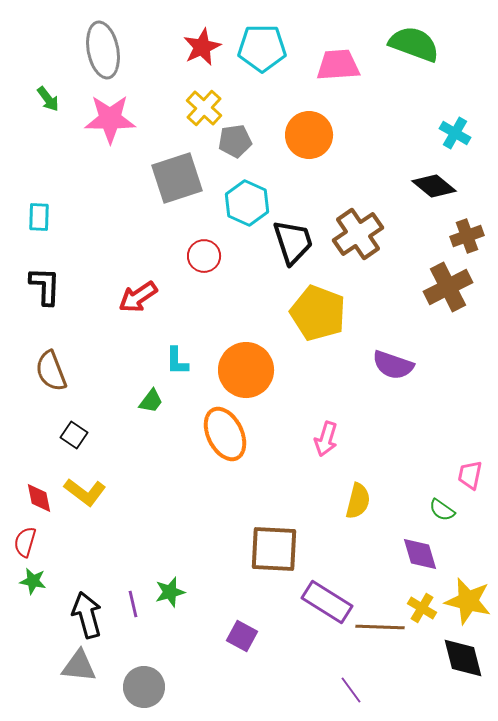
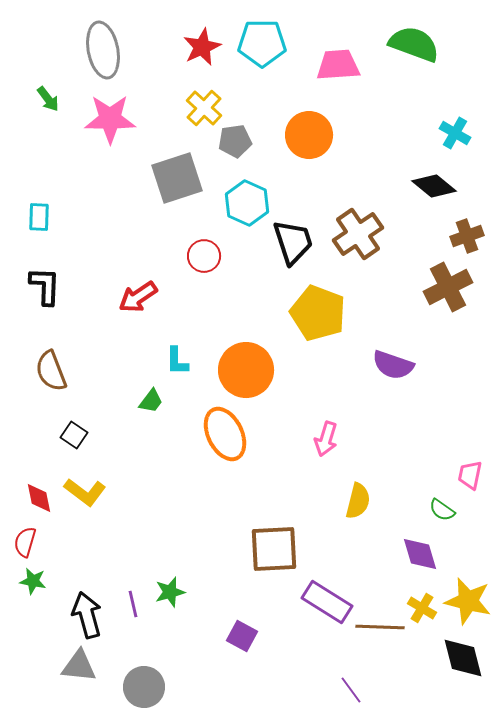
cyan pentagon at (262, 48): moved 5 px up
brown square at (274, 549): rotated 6 degrees counterclockwise
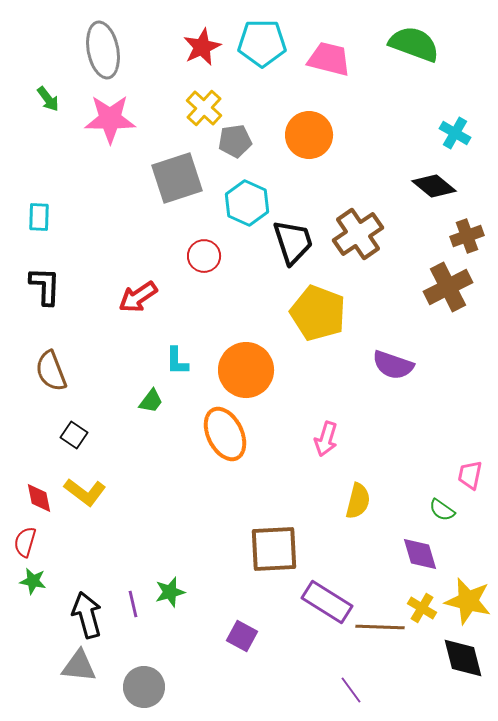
pink trapezoid at (338, 65): moved 9 px left, 6 px up; rotated 18 degrees clockwise
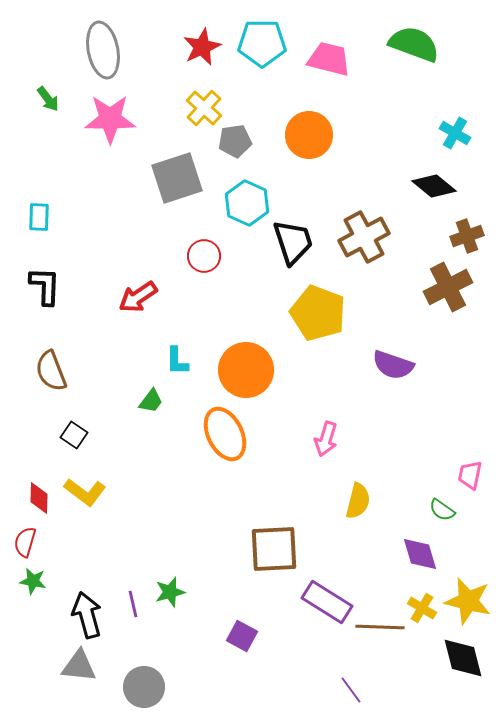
brown cross at (358, 234): moved 6 px right, 3 px down; rotated 6 degrees clockwise
red diamond at (39, 498): rotated 12 degrees clockwise
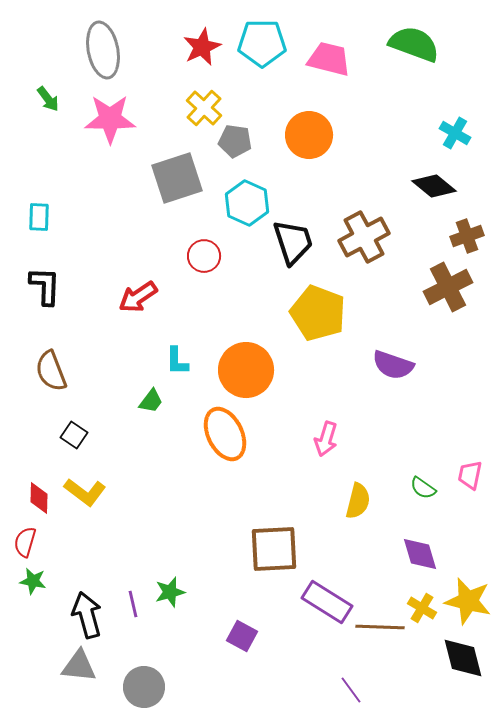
gray pentagon at (235, 141): rotated 16 degrees clockwise
green semicircle at (442, 510): moved 19 px left, 22 px up
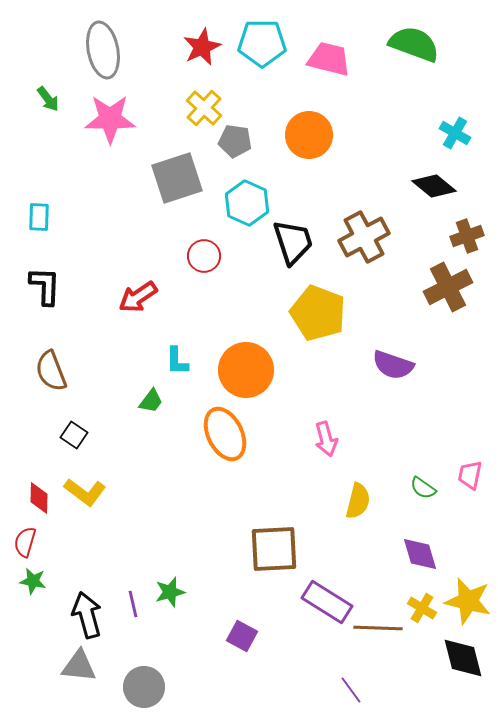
pink arrow at (326, 439): rotated 32 degrees counterclockwise
brown line at (380, 627): moved 2 px left, 1 px down
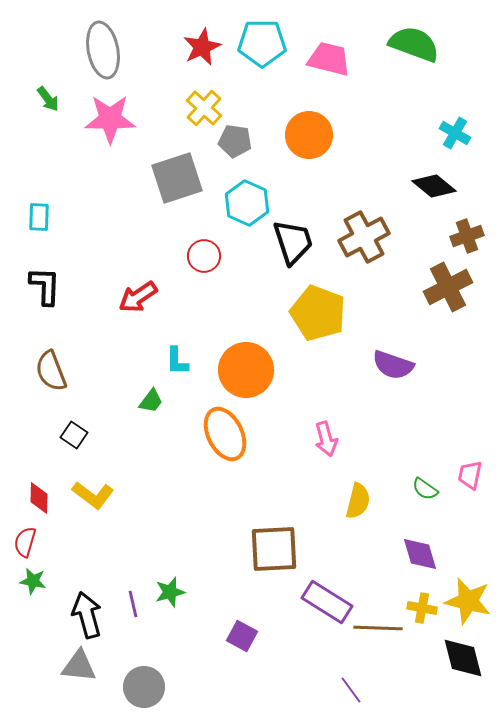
green semicircle at (423, 488): moved 2 px right, 1 px down
yellow L-shape at (85, 492): moved 8 px right, 3 px down
yellow cross at (422, 608): rotated 20 degrees counterclockwise
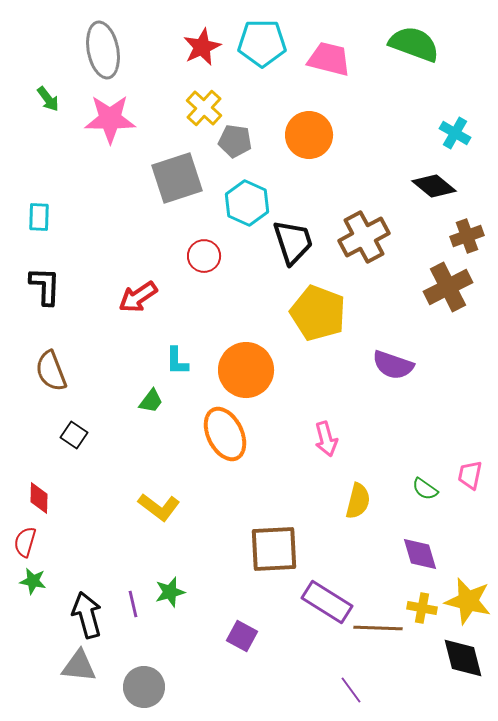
yellow L-shape at (93, 495): moved 66 px right, 12 px down
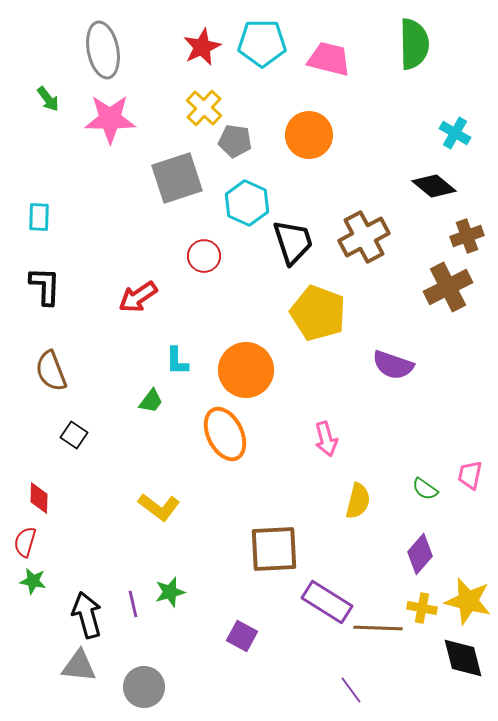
green semicircle at (414, 44): rotated 69 degrees clockwise
purple diamond at (420, 554): rotated 57 degrees clockwise
